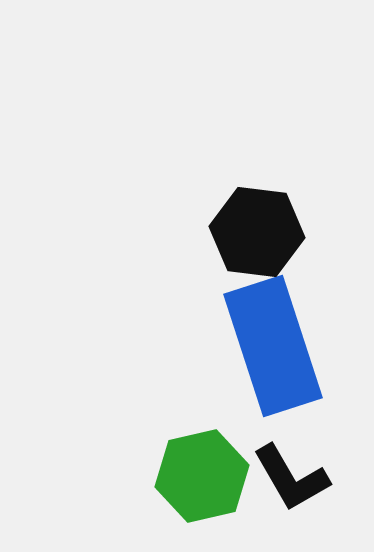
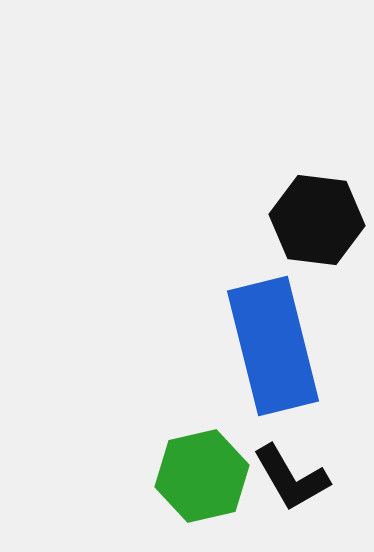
black hexagon: moved 60 px right, 12 px up
blue rectangle: rotated 4 degrees clockwise
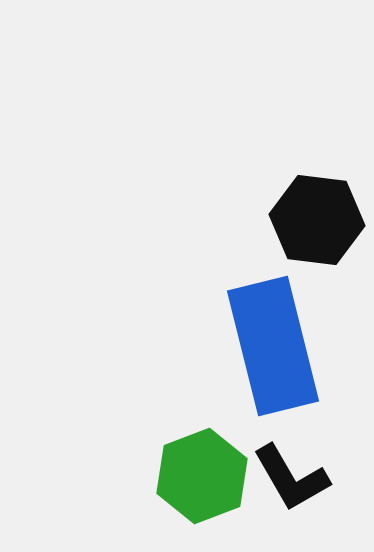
green hexagon: rotated 8 degrees counterclockwise
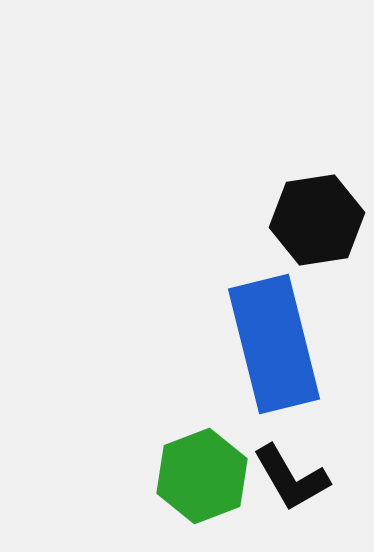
black hexagon: rotated 16 degrees counterclockwise
blue rectangle: moved 1 px right, 2 px up
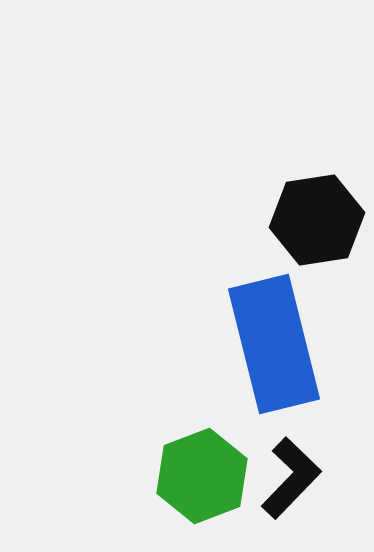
black L-shape: rotated 106 degrees counterclockwise
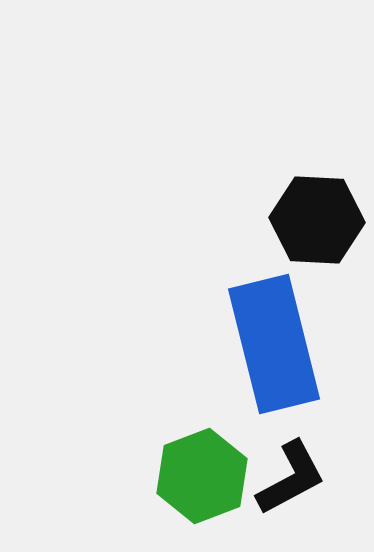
black hexagon: rotated 12 degrees clockwise
black L-shape: rotated 18 degrees clockwise
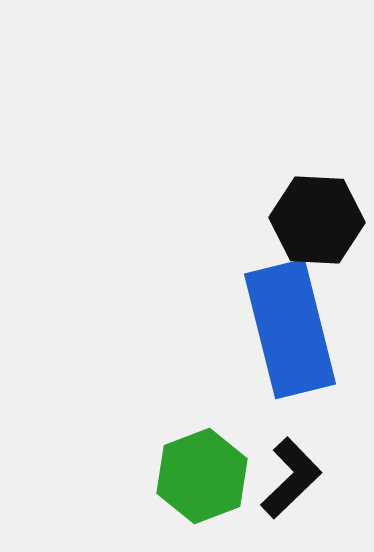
blue rectangle: moved 16 px right, 15 px up
black L-shape: rotated 16 degrees counterclockwise
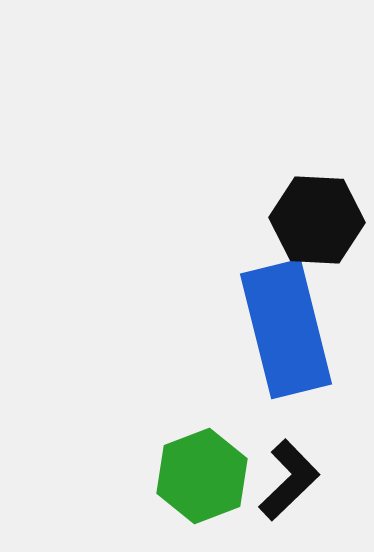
blue rectangle: moved 4 px left
black L-shape: moved 2 px left, 2 px down
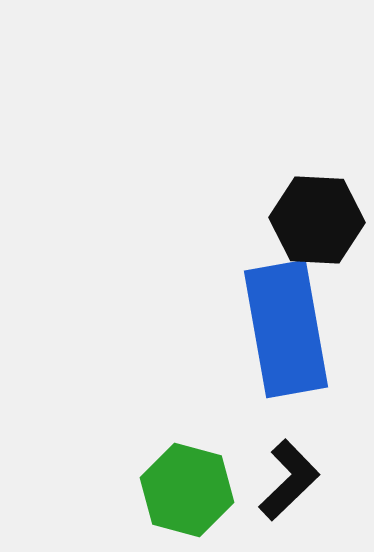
blue rectangle: rotated 4 degrees clockwise
green hexagon: moved 15 px left, 14 px down; rotated 24 degrees counterclockwise
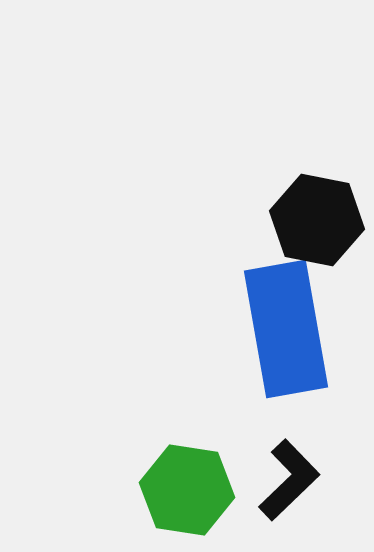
black hexagon: rotated 8 degrees clockwise
green hexagon: rotated 6 degrees counterclockwise
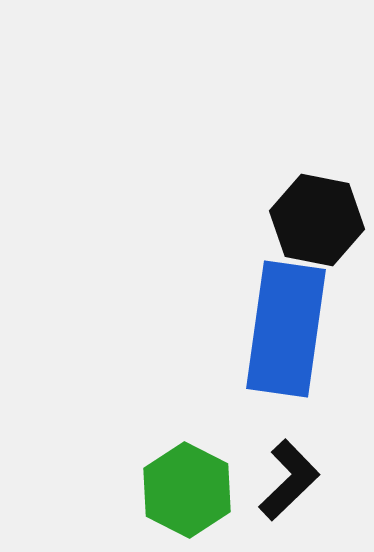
blue rectangle: rotated 18 degrees clockwise
green hexagon: rotated 18 degrees clockwise
